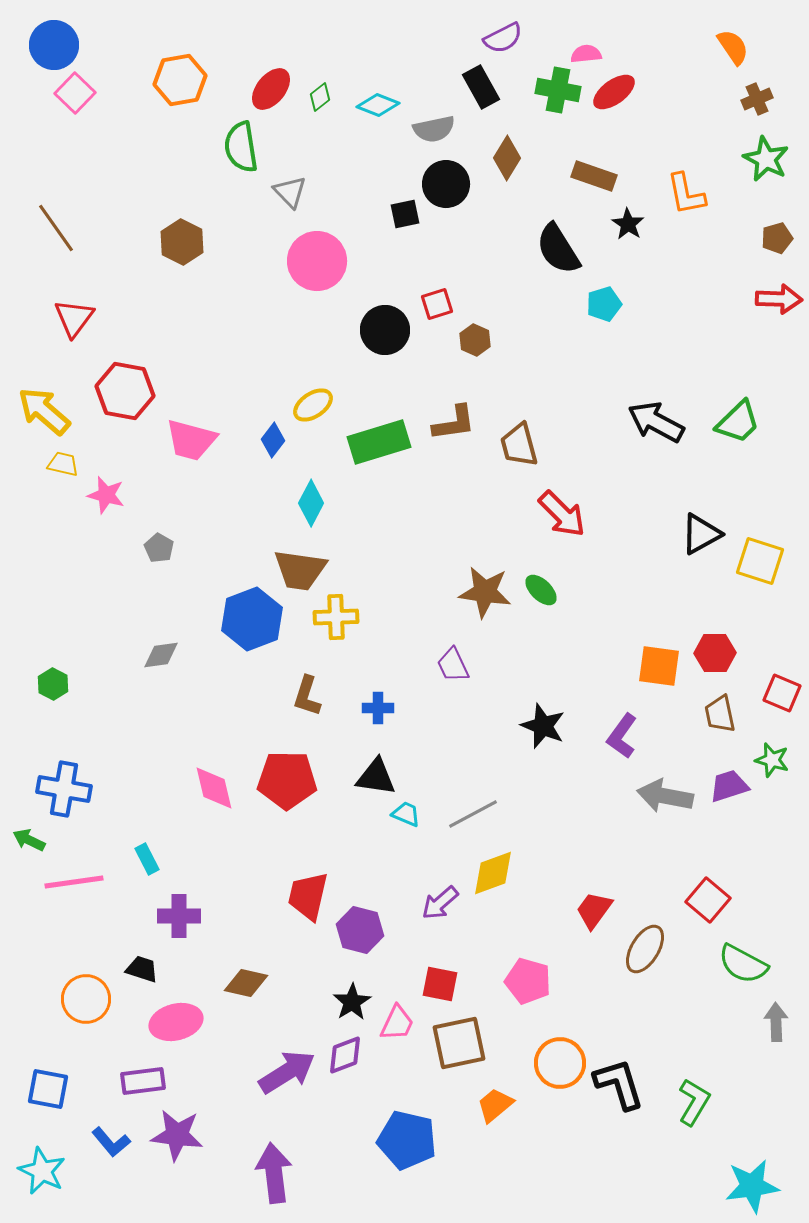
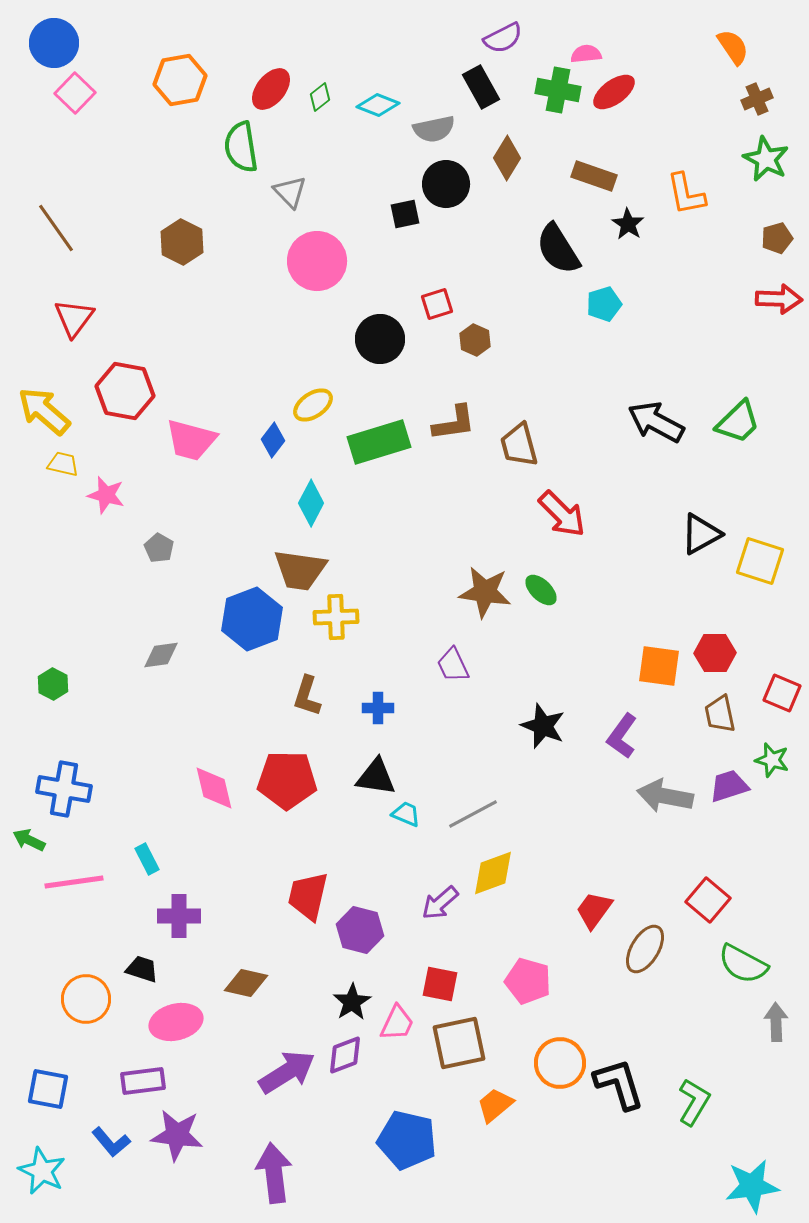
blue circle at (54, 45): moved 2 px up
black circle at (385, 330): moved 5 px left, 9 px down
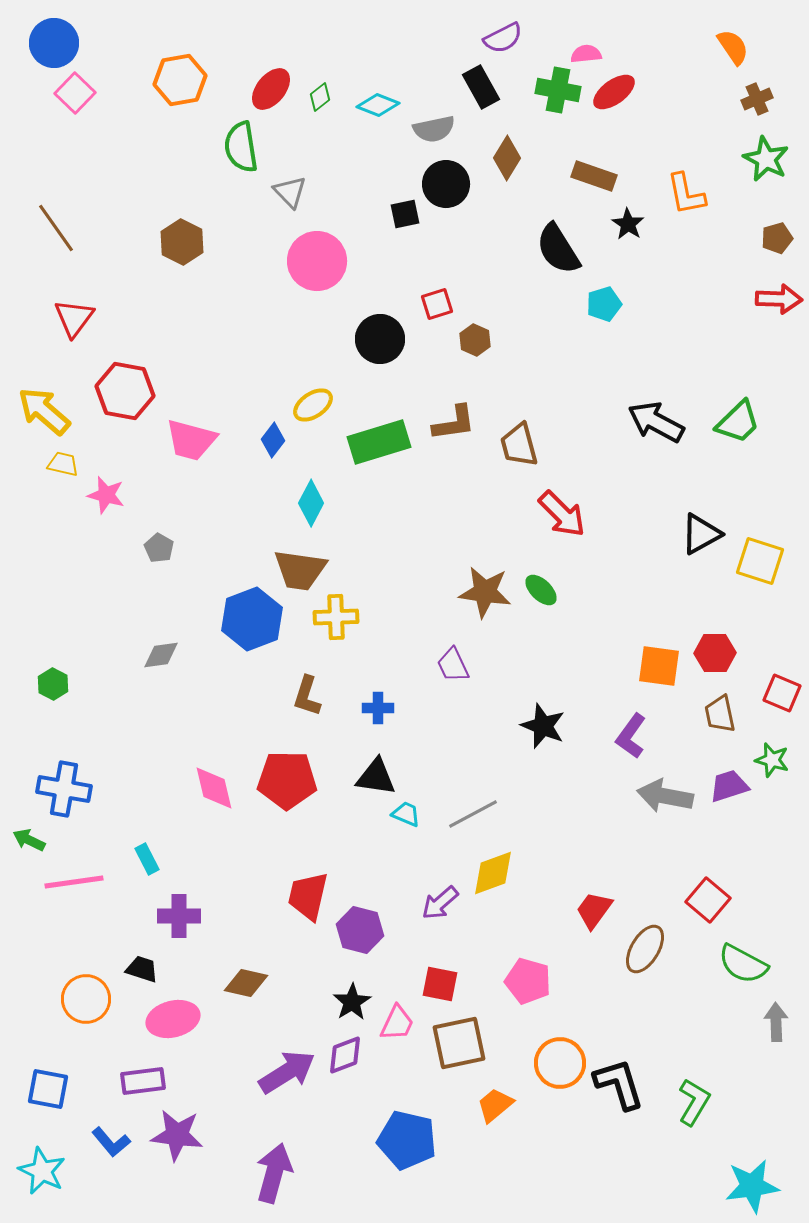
purple L-shape at (622, 736): moved 9 px right
pink ellipse at (176, 1022): moved 3 px left, 3 px up
purple arrow at (274, 1173): rotated 22 degrees clockwise
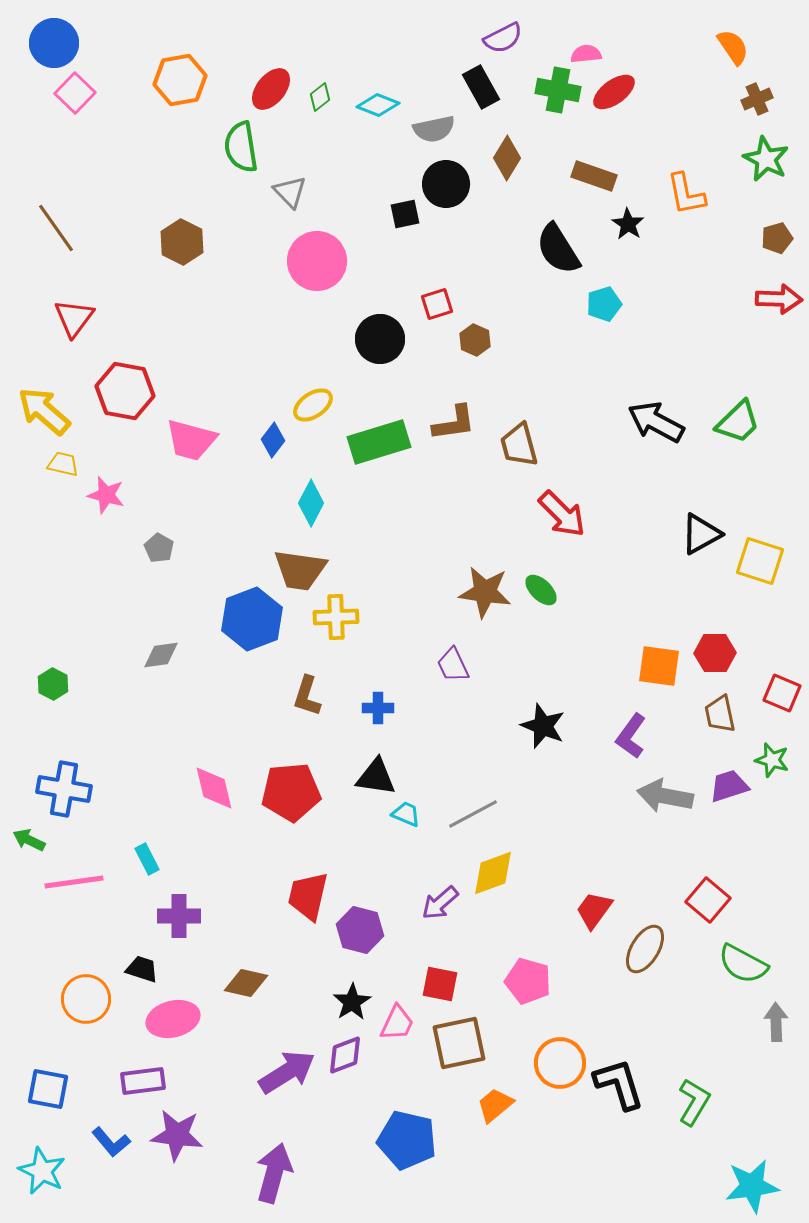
red pentagon at (287, 780): moved 4 px right, 12 px down; rotated 6 degrees counterclockwise
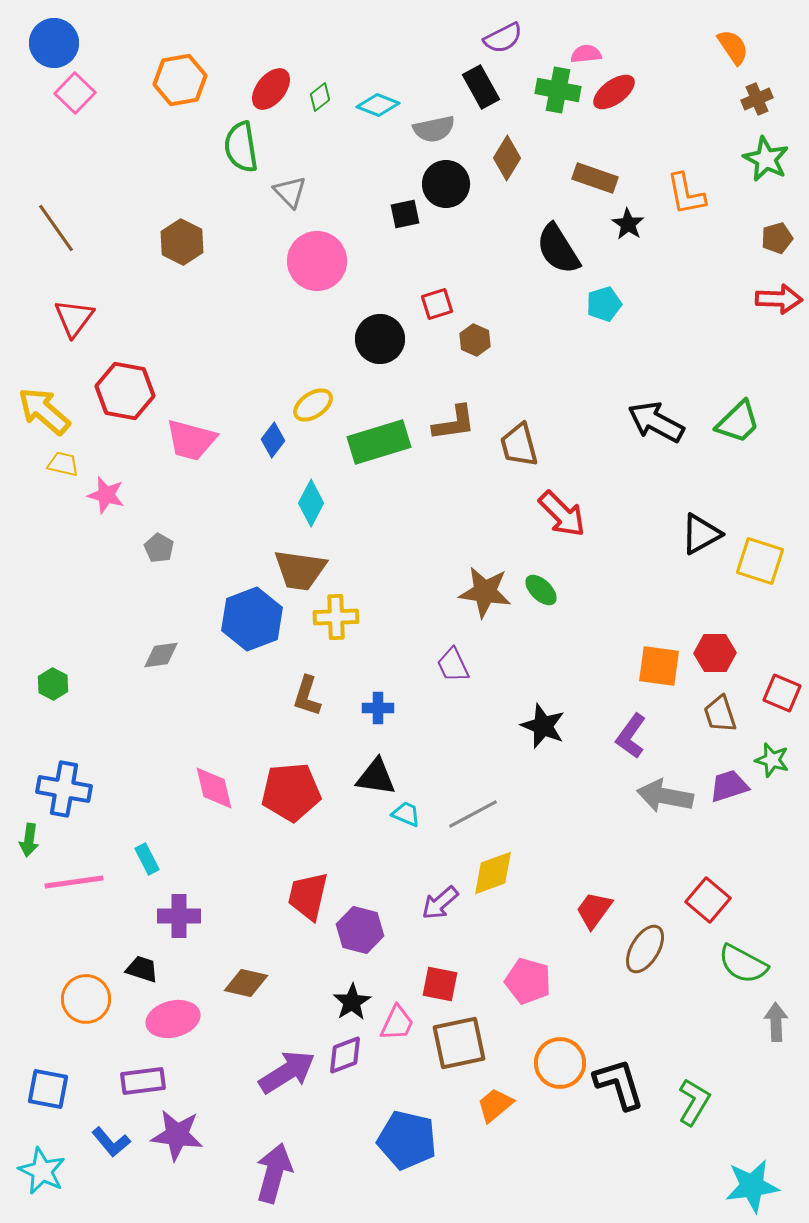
brown rectangle at (594, 176): moved 1 px right, 2 px down
brown trapezoid at (720, 714): rotated 6 degrees counterclockwise
green arrow at (29, 840): rotated 108 degrees counterclockwise
